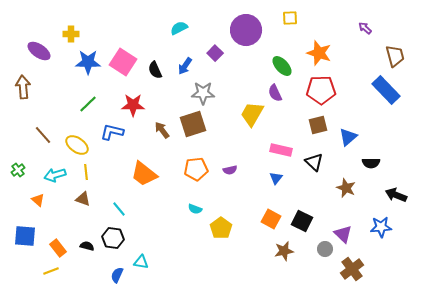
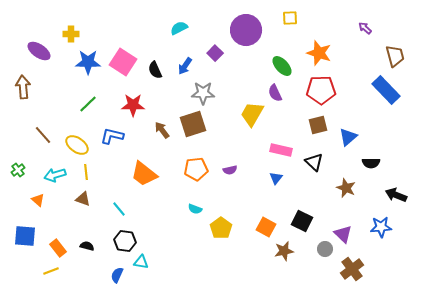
blue L-shape at (112, 132): moved 4 px down
orange square at (271, 219): moved 5 px left, 8 px down
black hexagon at (113, 238): moved 12 px right, 3 px down
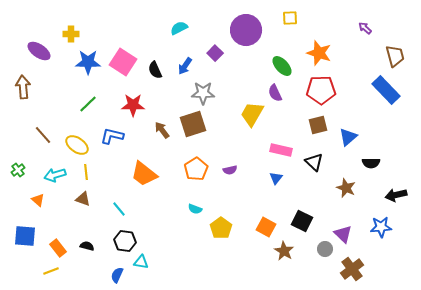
orange pentagon at (196, 169): rotated 25 degrees counterclockwise
black arrow at (396, 195): rotated 35 degrees counterclockwise
brown star at (284, 251): rotated 30 degrees counterclockwise
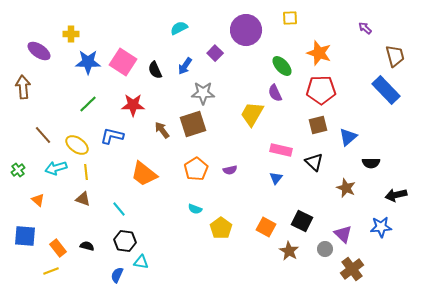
cyan arrow at (55, 175): moved 1 px right, 7 px up
brown star at (284, 251): moved 5 px right
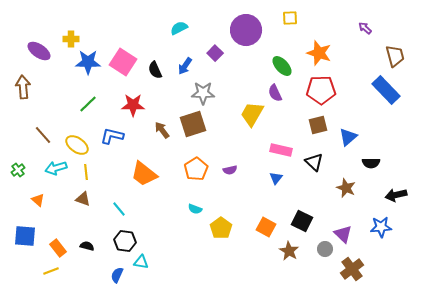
yellow cross at (71, 34): moved 5 px down
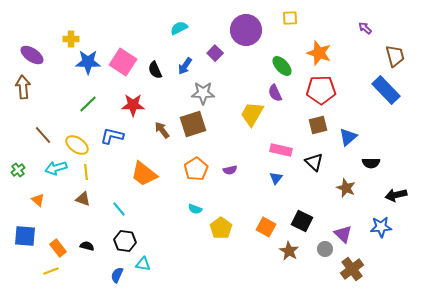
purple ellipse at (39, 51): moved 7 px left, 4 px down
cyan triangle at (141, 262): moved 2 px right, 2 px down
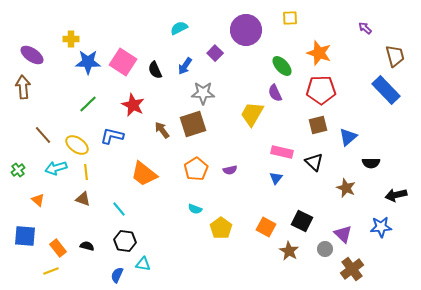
red star at (133, 105): rotated 25 degrees clockwise
pink rectangle at (281, 150): moved 1 px right, 2 px down
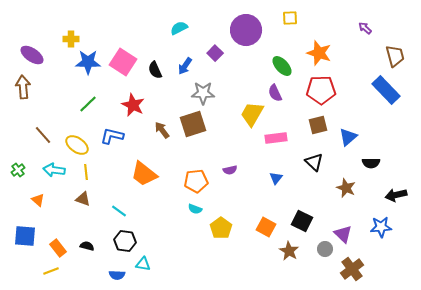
pink rectangle at (282, 152): moved 6 px left, 14 px up; rotated 20 degrees counterclockwise
cyan arrow at (56, 168): moved 2 px left, 2 px down; rotated 25 degrees clockwise
orange pentagon at (196, 169): moved 12 px down; rotated 25 degrees clockwise
cyan line at (119, 209): moved 2 px down; rotated 14 degrees counterclockwise
blue semicircle at (117, 275): rotated 112 degrees counterclockwise
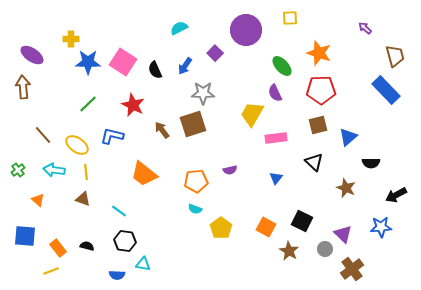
black arrow at (396, 195): rotated 15 degrees counterclockwise
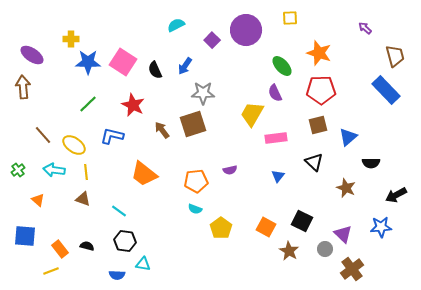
cyan semicircle at (179, 28): moved 3 px left, 3 px up
purple square at (215, 53): moved 3 px left, 13 px up
yellow ellipse at (77, 145): moved 3 px left
blue triangle at (276, 178): moved 2 px right, 2 px up
orange rectangle at (58, 248): moved 2 px right, 1 px down
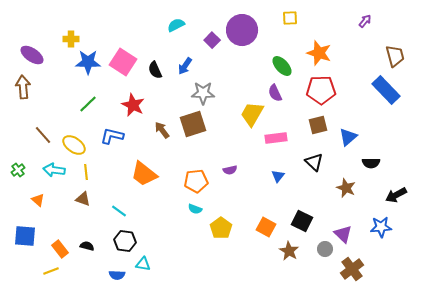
purple arrow at (365, 28): moved 7 px up; rotated 88 degrees clockwise
purple circle at (246, 30): moved 4 px left
